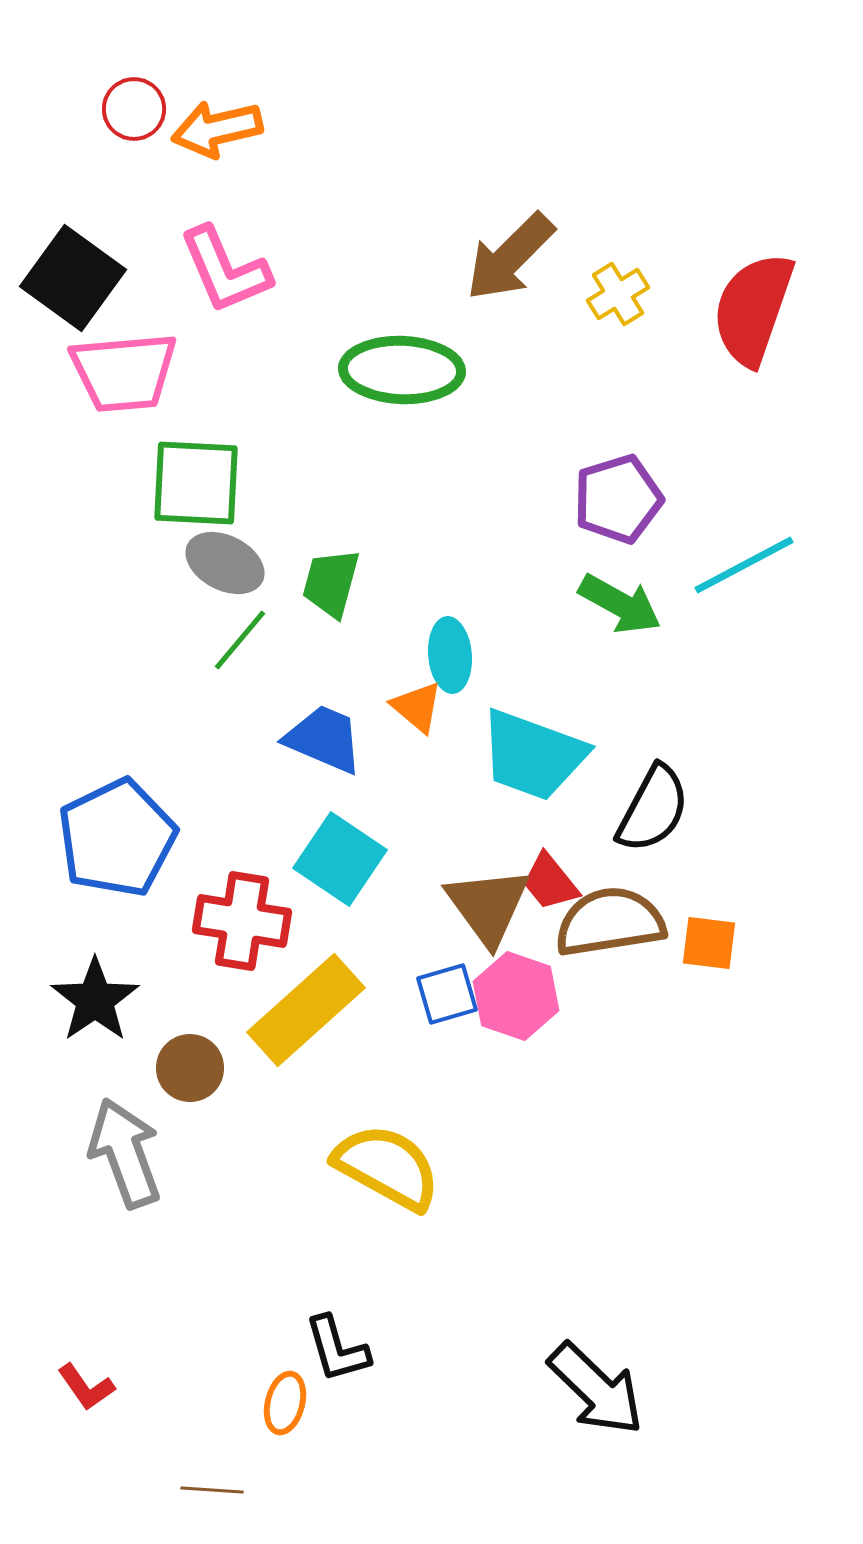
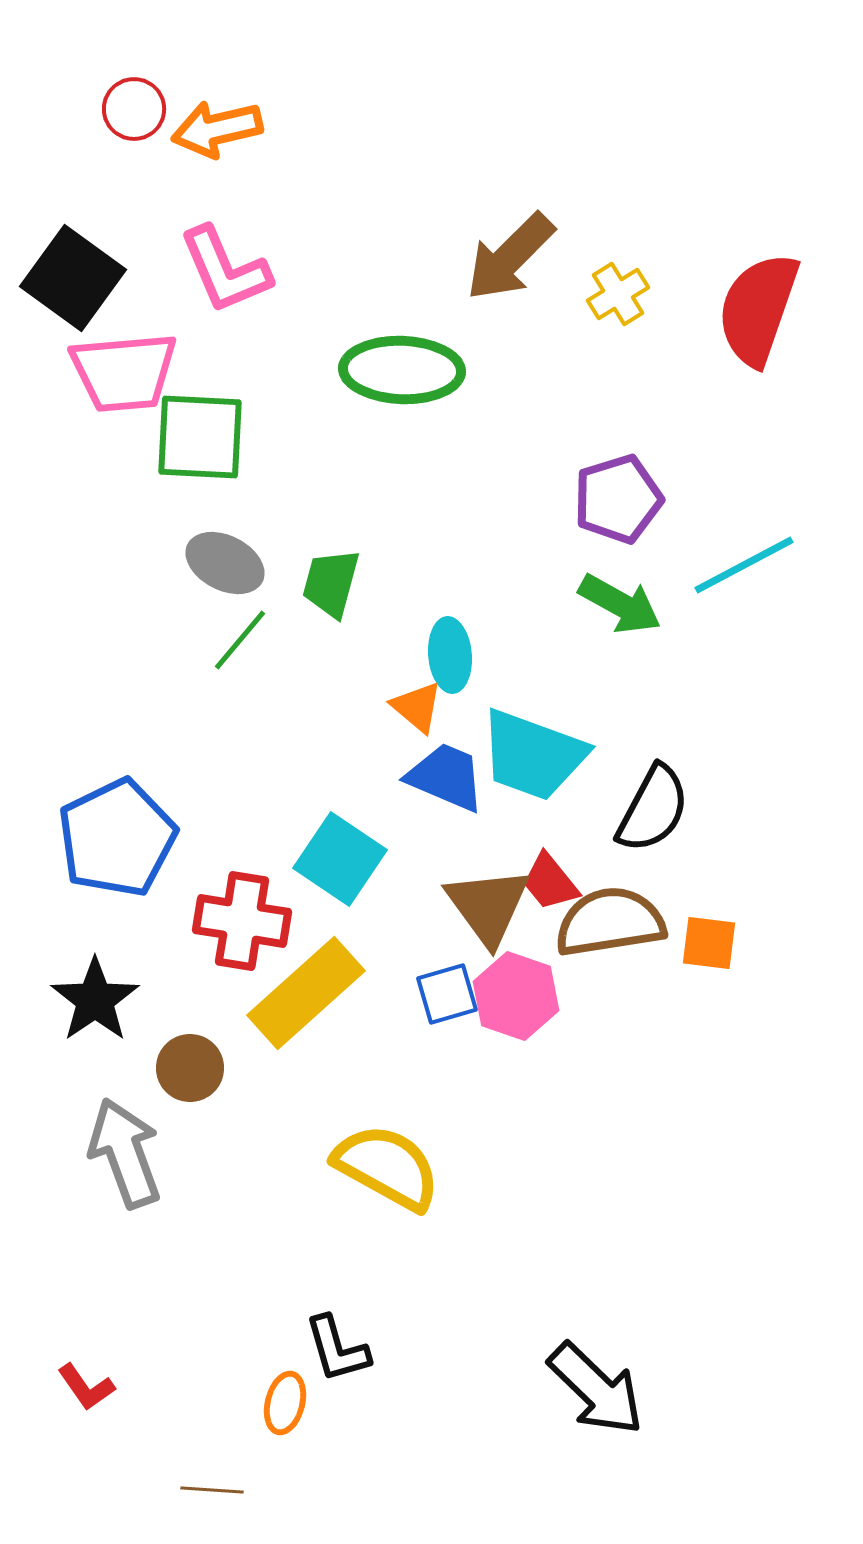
red semicircle: moved 5 px right
green square: moved 4 px right, 46 px up
blue trapezoid: moved 122 px right, 38 px down
yellow rectangle: moved 17 px up
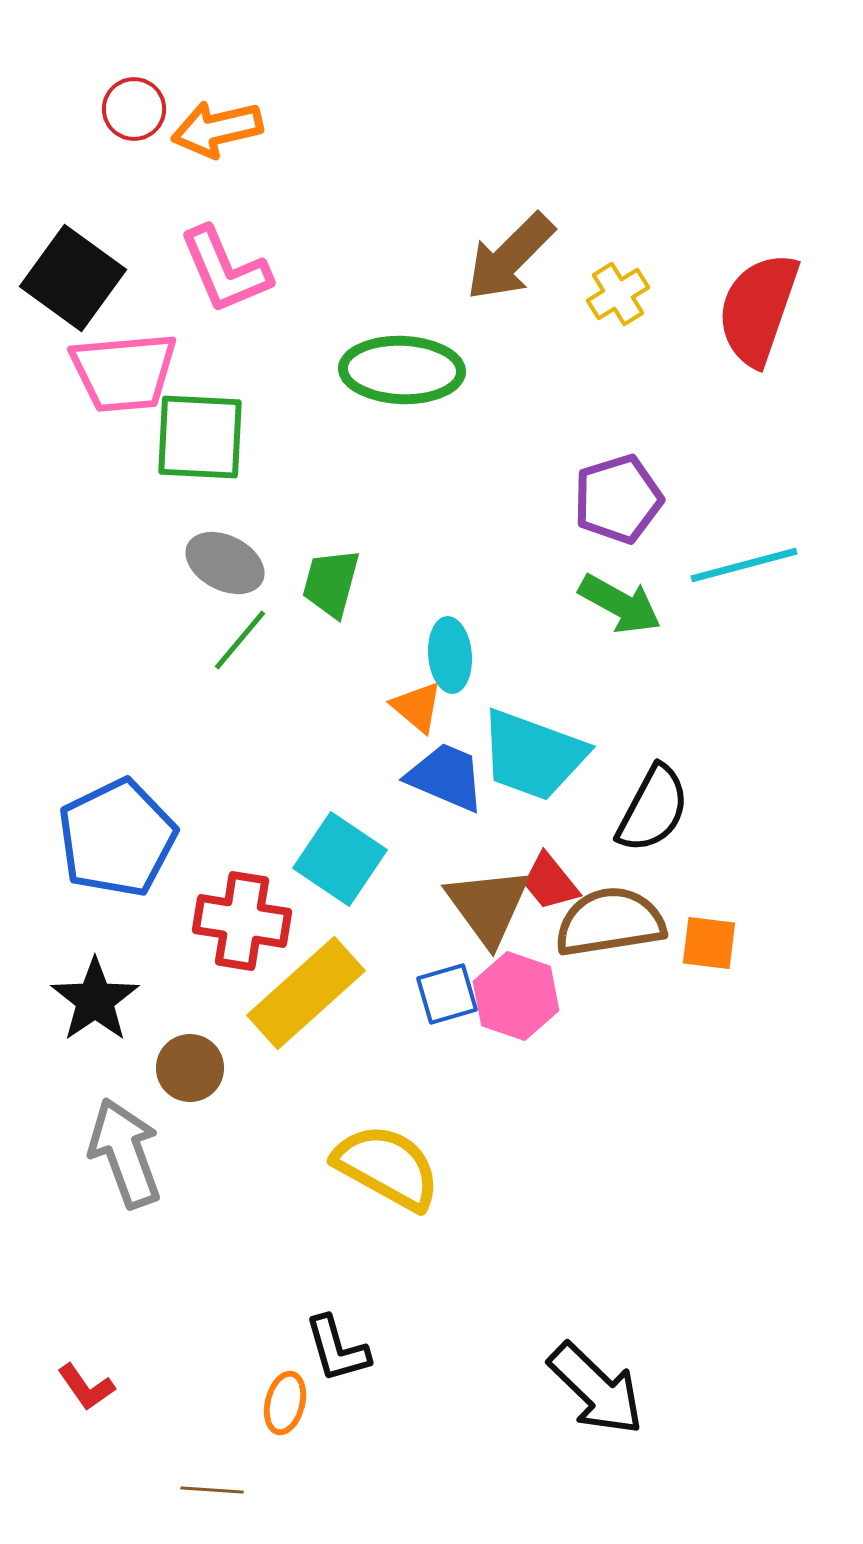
cyan line: rotated 13 degrees clockwise
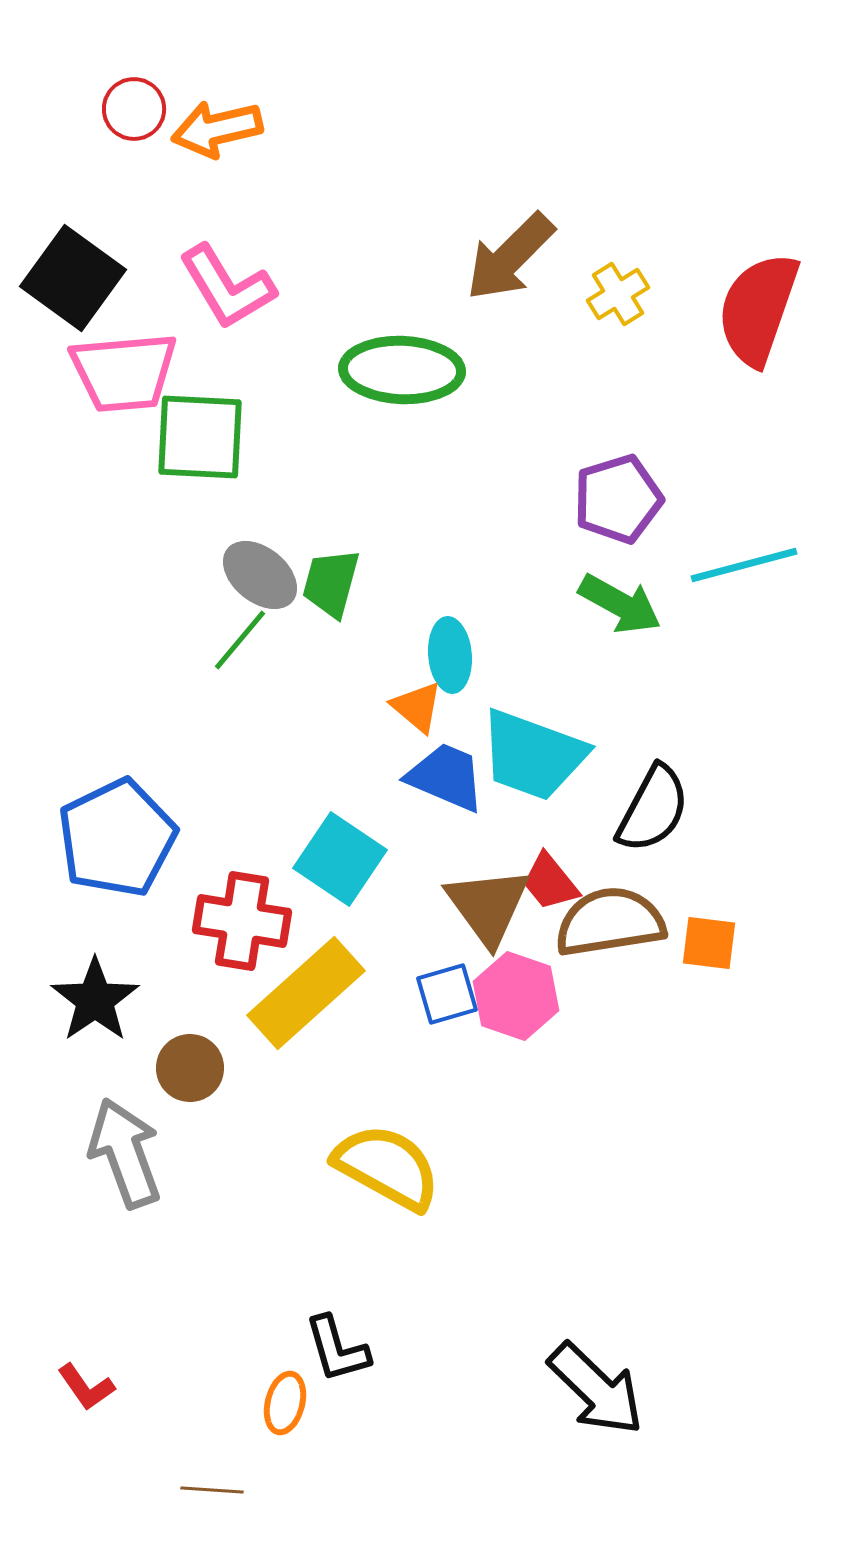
pink L-shape: moved 2 px right, 17 px down; rotated 8 degrees counterclockwise
gray ellipse: moved 35 px right, 12 px down; rotated 12 degrees clockwise
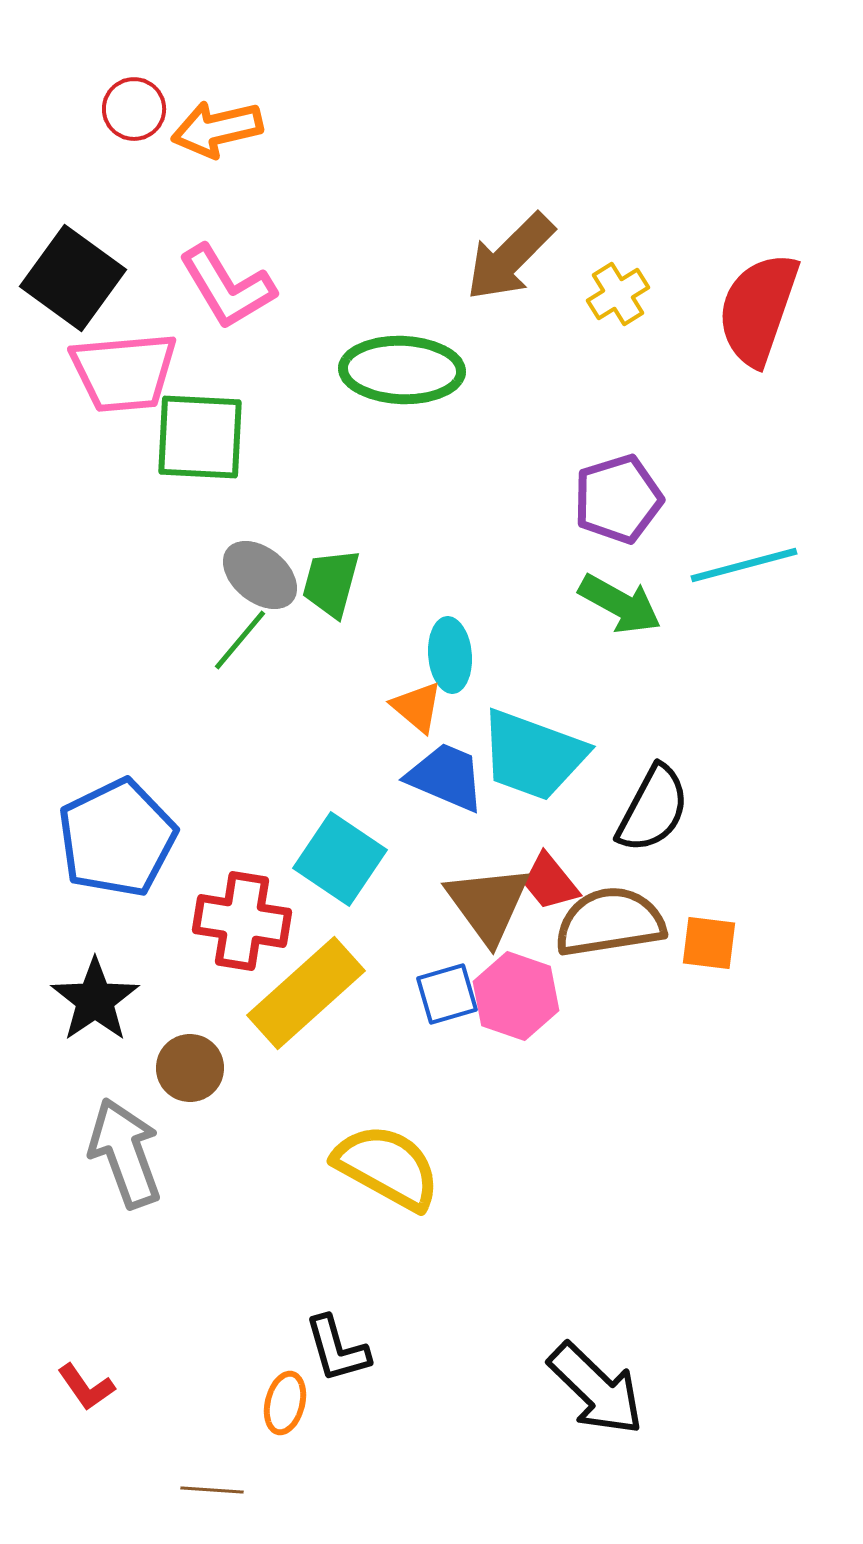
brown triangle: moved 2 px up
